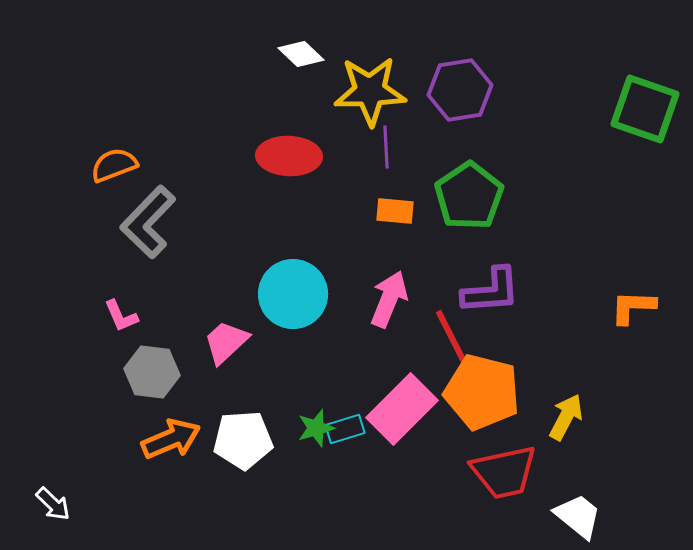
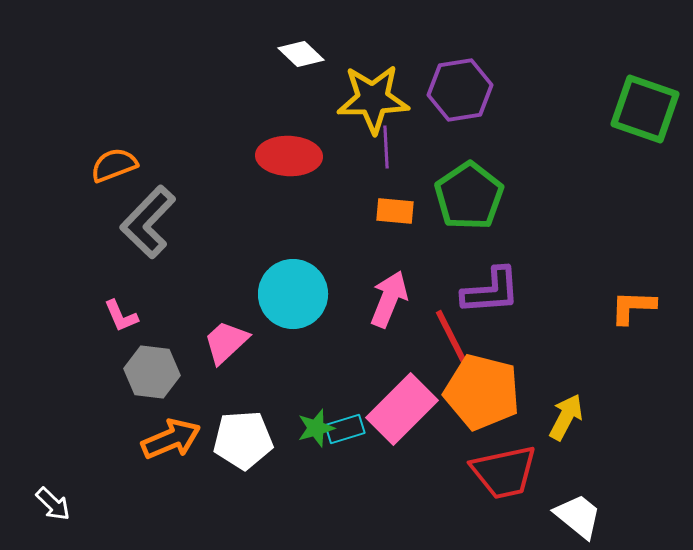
yellow star: moved 3 px right, 8 px down
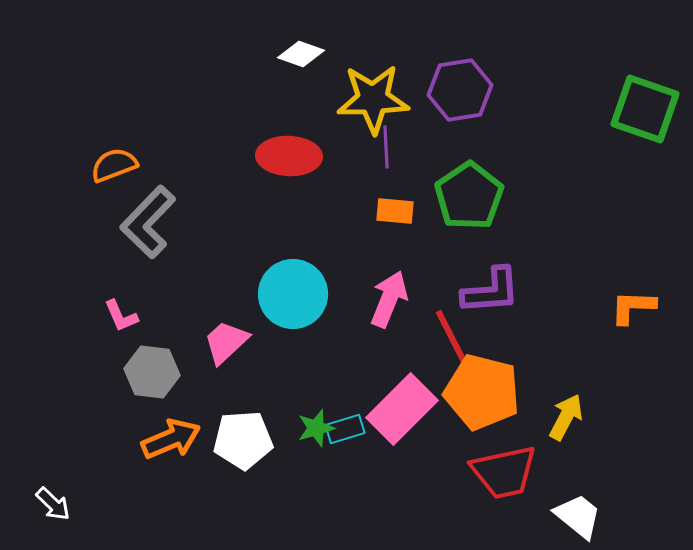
white diamond: rotated 24 degrees counterclockwise
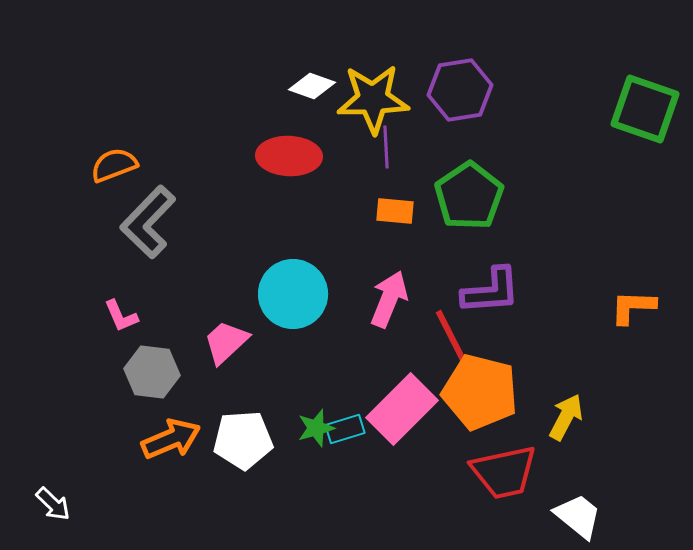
white diamond: moved 11 px right, 32 px down
orange pentagon: moved 2 px left
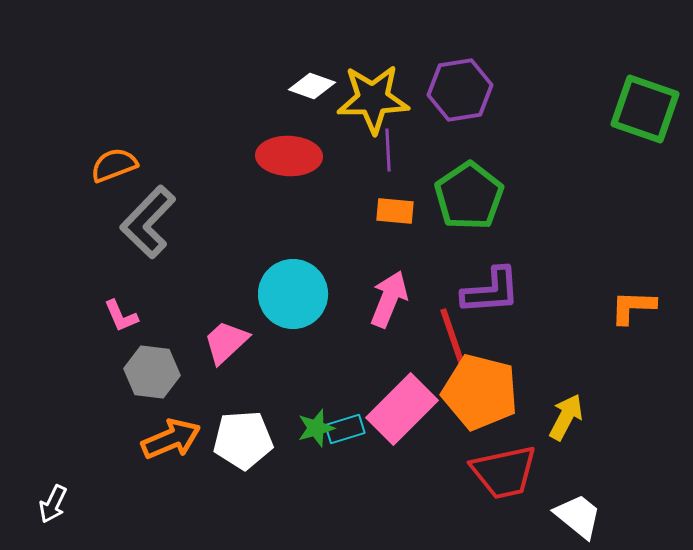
purple line: moved 2 px right, 3 px down
red line: rotated 8 degrees clockwise
white arrow: rotated 72 degrees clockwise
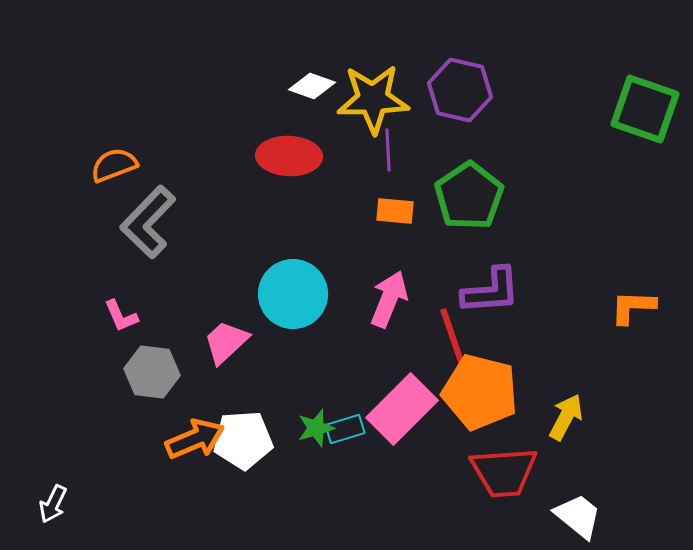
purple hexagon: rotated 22 degrees clockwise
orange arrow: moved 24 px right
red trapezoid: rotated 8 degrees clockwise
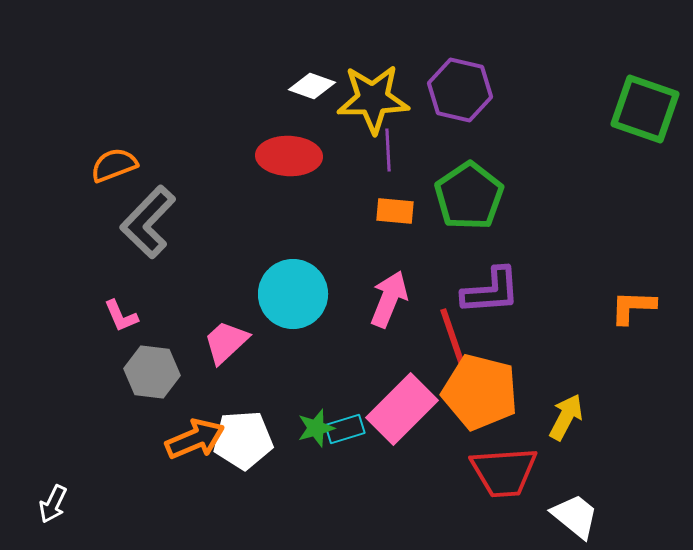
white trapezoid: moved 3 px left
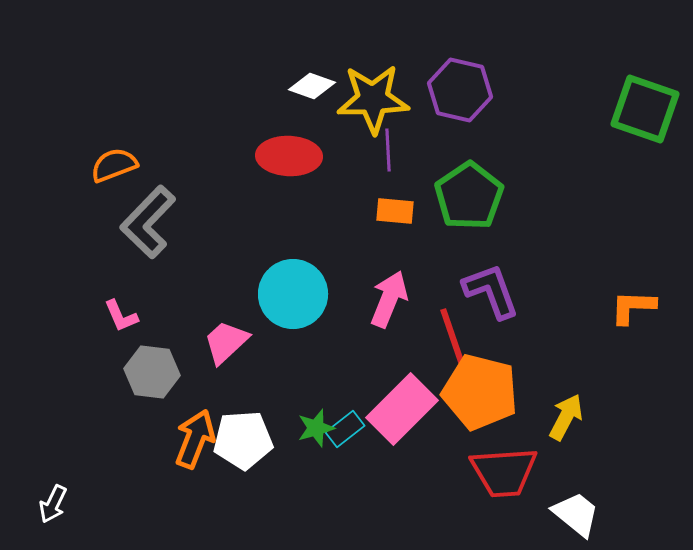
purple L-shape: rotated 106 degrees counterclockwise
cyan rectangle: rotated 21 degrees counterclockwise
orange arrow: rotated 46 degrees counterclockwise
white trapezoid: moved 1 px right, 2 px up
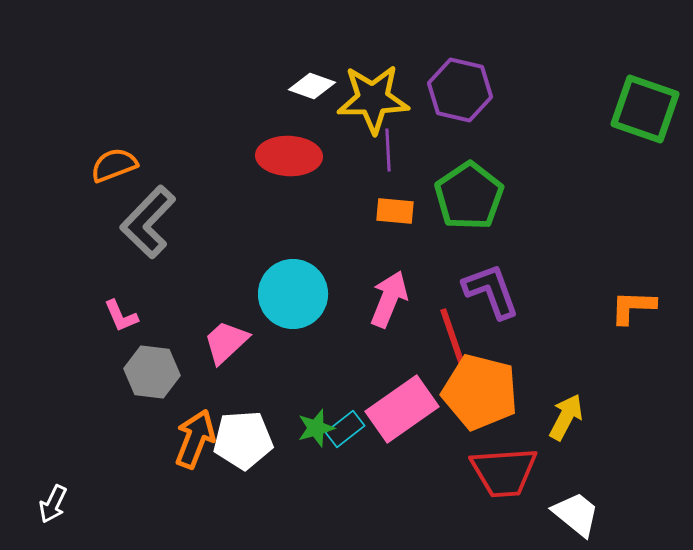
pink rectangle: rotated 10 degrees clockwise
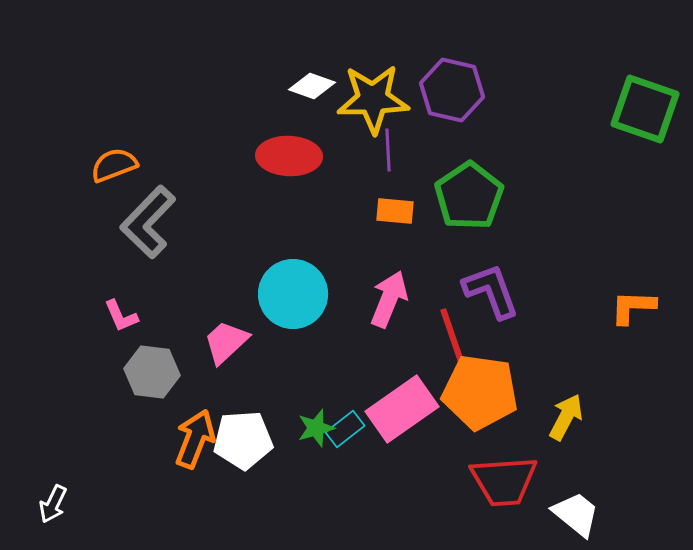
purple hexagon: moved 8 px left
orange pentagon: rotated 6 degrees counterclockwise
red trapezoid: moved 9 px down
